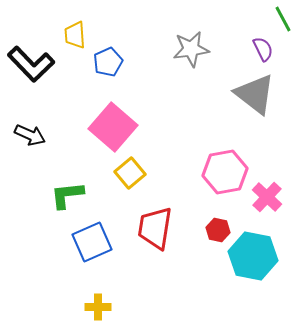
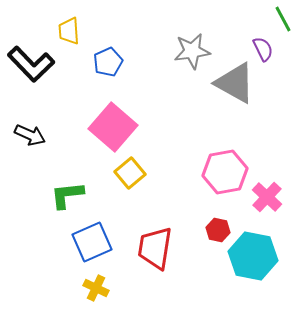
yellow trapezoid: moved 6 px left, 4 px up
gray star: moved 1 px right, 2 px down
gray triangle: moved 20 px left, 11 px up; rotated 9 degrees counterclockwise
red trapezoid: moved 20 px down
yellow cross: moved 2 px left, 19 px up; rotated 25 degrees clockwise
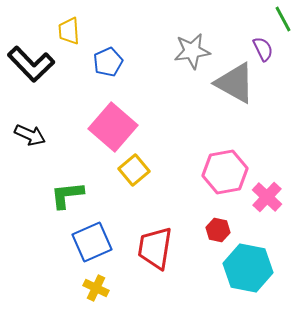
yellow square: moved 4 px right, 3 px up
cyan hexagon: moved 5 px left, 12 px down
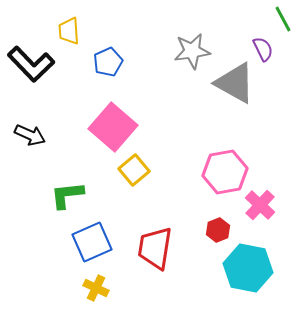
pink cross: moved 7 px left, 8 px down
red hexagon: rotated 25 degrees clockwise
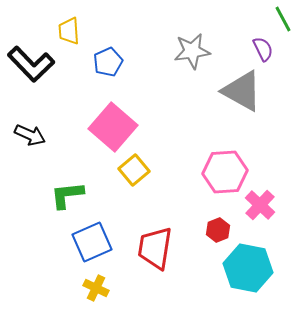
gray triangle: moved 7 px right, 8 px down
pink hexagon: rotated 6 degrees clockwise
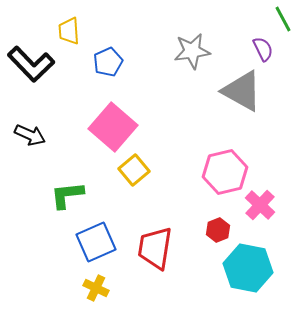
pink hexagon: rotated 9 degrees counterclockwise
blue square: moved 4 px right
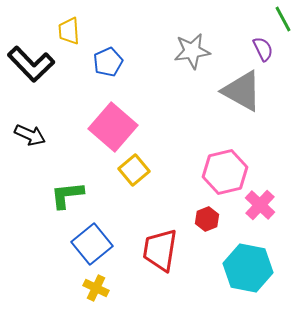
red hexagon: moved 11 px left, 11 px up
blue square: moved 4 px left, 2 px down; rotated 15 degrees counterclockwise
red trapezoid: moved 5 px right, 2 px down
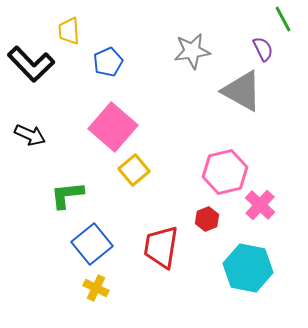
red trapezoid: moved 1 px right, 3 px up
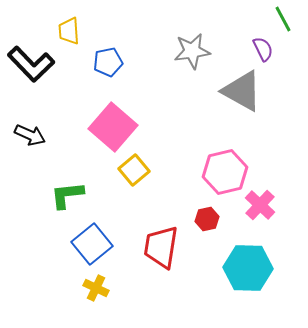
blue pentagon: rotated 12 degrees clockwise
red hexagon: rotated 10 degrees clockwise
cyan hexagon: rotated 9 degrees counterclockwise
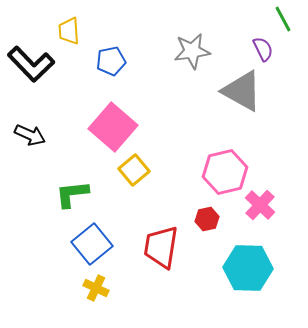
blue pentagon: moved 3 px right, 1 px up
green L-shape: moved 5 px right, 1 px up
